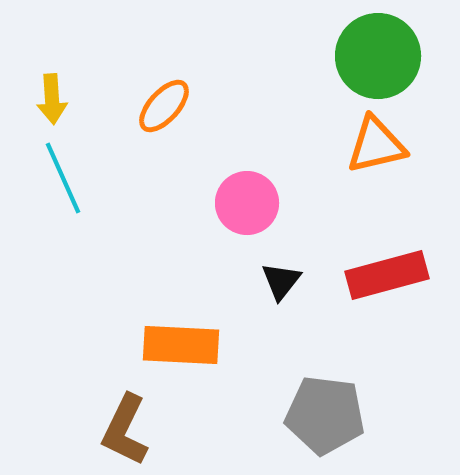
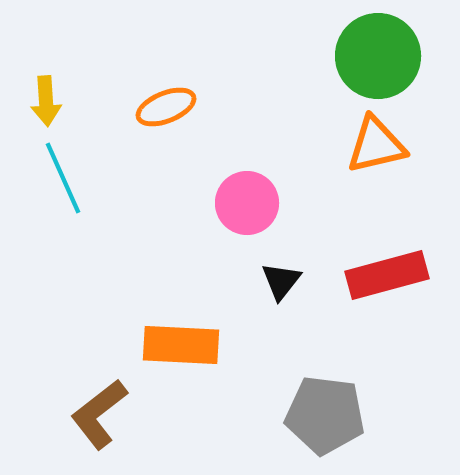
yellow arrow: moved 6 px left, 2 px down
orange ellipse: moved 2 px right, 1 px down; rotated 26 degrees clockwise
brown L-shape: moved 26 px left, 16 px up; rotated 26 degrees clockwise
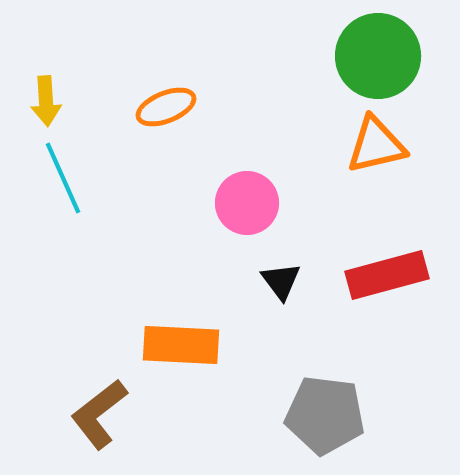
black triangle: rotated 15 degrees counterclockwise
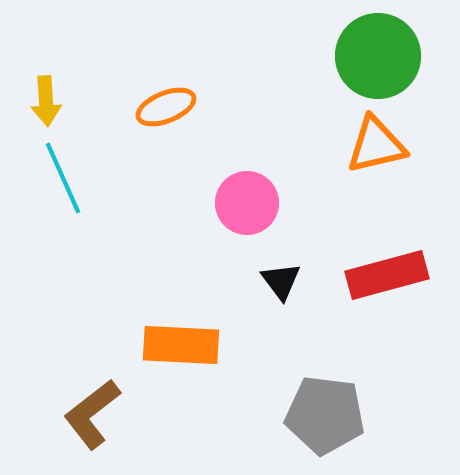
brown L-shape: moved 7 px left
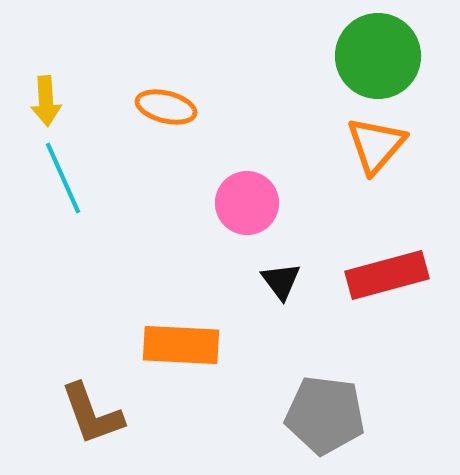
orange ellipse: rotated 36 degrees clockwise
orange triangle: rotated 36 degrees counterclockwise
brown L-shape: rotated 72 degrees counterclockwise
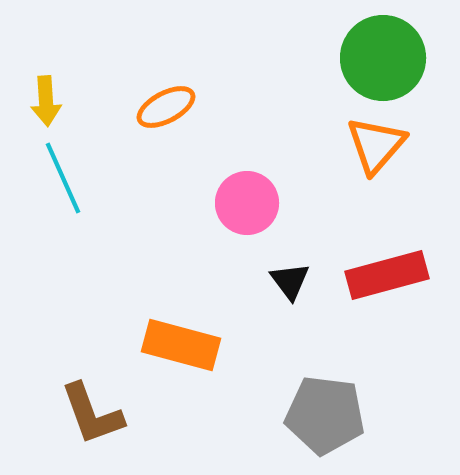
green circle: moved 5 px right, 2 px down
orange ellipse: rotated 42 degrees counterclockwise
black triangle: moved 9 px right
orange rectangle: rotated 12 degrees clockwise
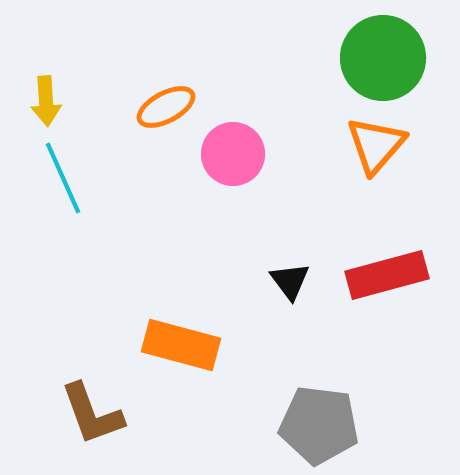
pink circle: moved 14 px left, 49 px up
gray pentagon: moved 6 px left, 10 px down
